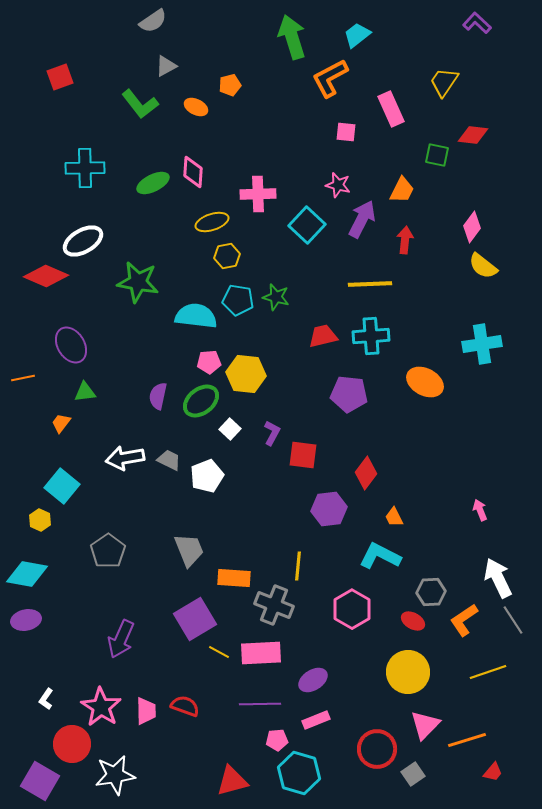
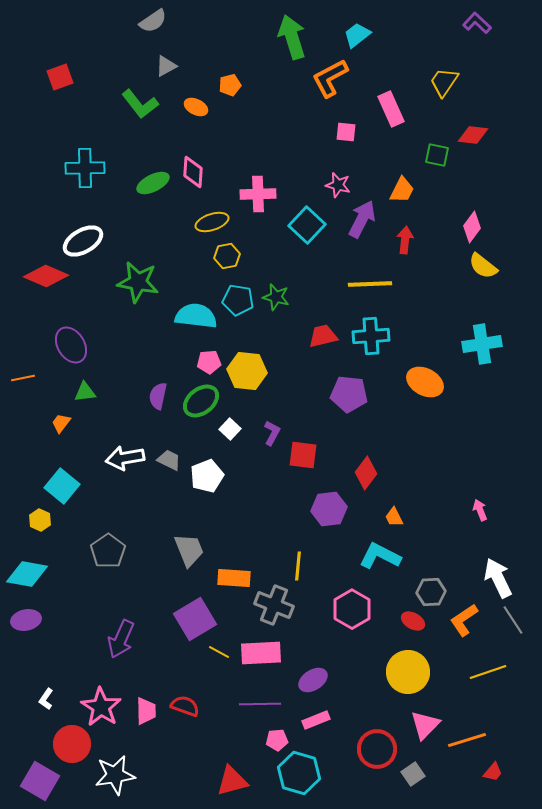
yellow hexagon at (246, 374): moved 1 px right, 3 px up
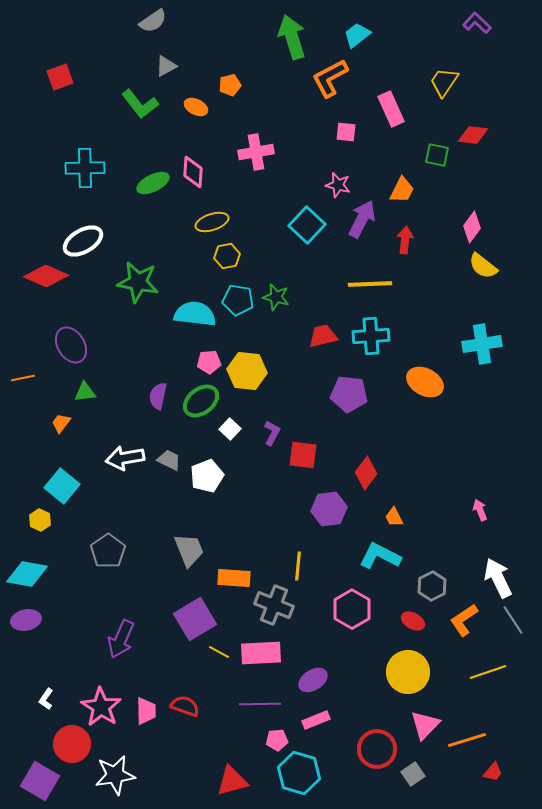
pink cross at (258, 194): moved 2 px left, 42 px up; rotated 8 degrees counterclockwise
cyan semicircle at (196, 316): moved 1 px left, 2 px up
gray hexagon at (431, 592): moved 1 px right, 6 px up; rotated 24 degrees counterclockwise
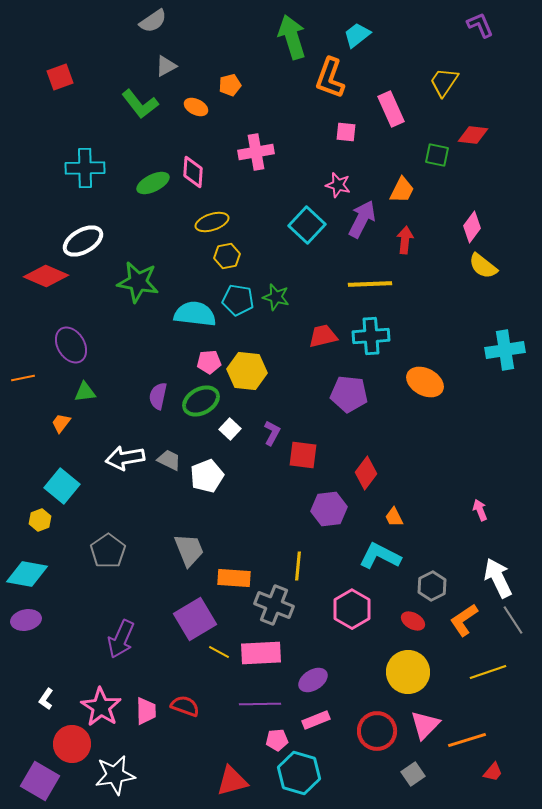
purple L-shape at (477, 23): moved 3 px right, 2 px down; rotated 24 degrees clockwise
orange L-shape at (330, 78): rotated 42 degrees counterclockwise
cyan cross at (482, 344): moved 23 px right, 6 px down
green ellipse at (201, 401): rotated 9 degrees clockwise
yellow hexagon at (40, 520): rotated 15 degrees clockwise
red circle at (377, 749): moved 18 px up
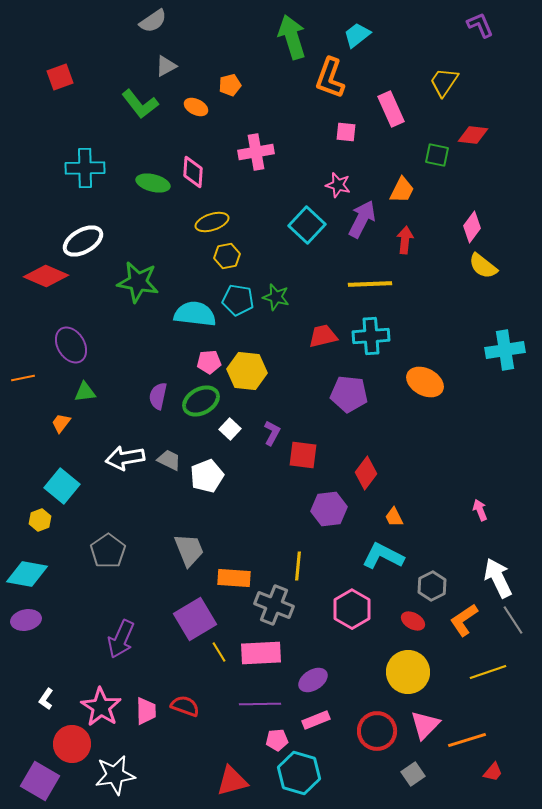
green ellipse at (153, 183): rotated 40 degrees clockwise
cyan L-shape at (380, 556): moved 3 px right
yellow line at (219, 652): rotated 30 degrees clockwise
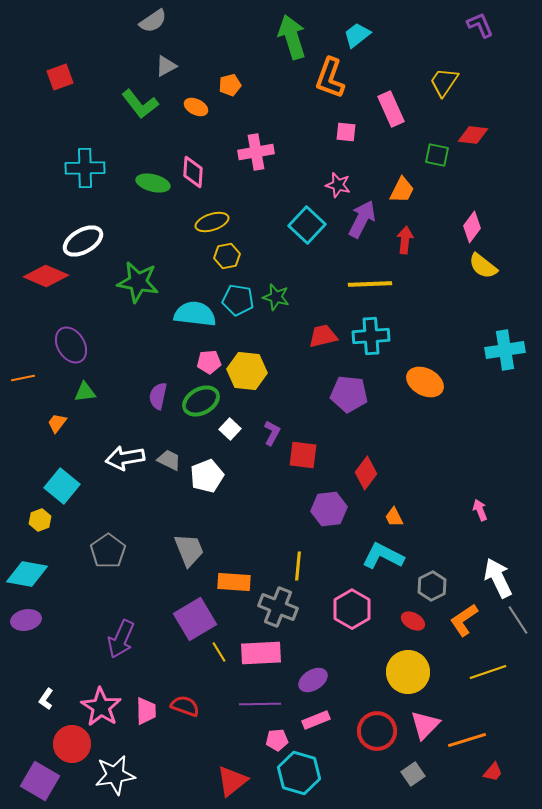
orange trapezoid at (61, 423): moved 4 px left
orange rectangle at (234, 578): moved 4 px down
gray cross at (274, 605): moved 4 px right, 2 px down
gray line at (513, 620): moved 5 px right
red triangle at (232, 781): rotated 24 degrees counterclockwise
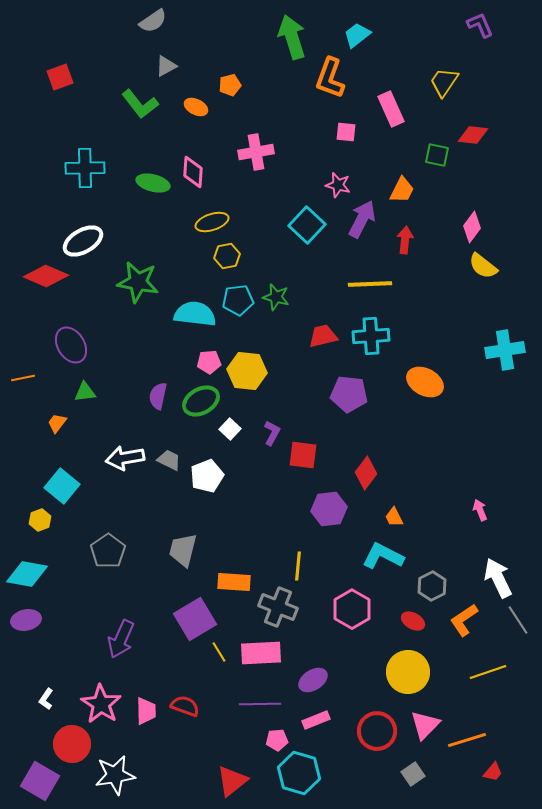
cyan pentagon at (238, 300): rotated 16 degrees counterclockwise
gray trapezoid at (189, 550): moved 6 px left; rotated 144 degrees counterclockwise
pink star at (101, 707): moved 3 px up
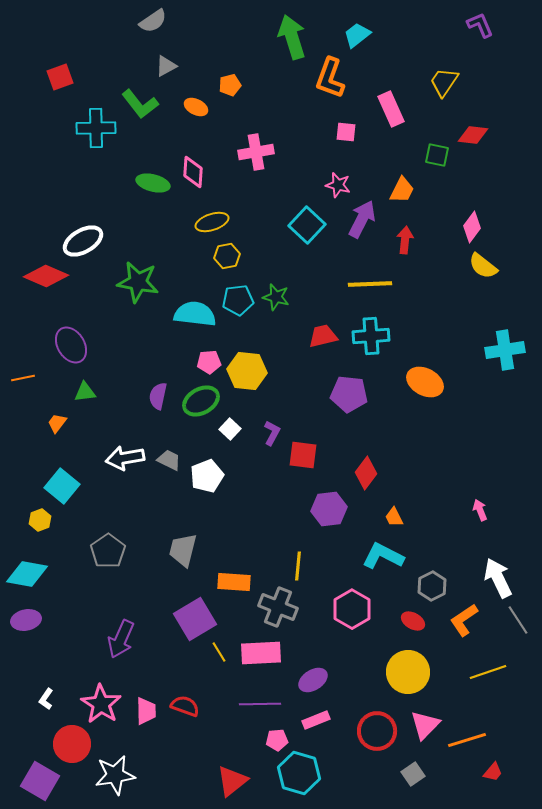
cyan cross at (85, 168): moved 11 px right, 40 px up
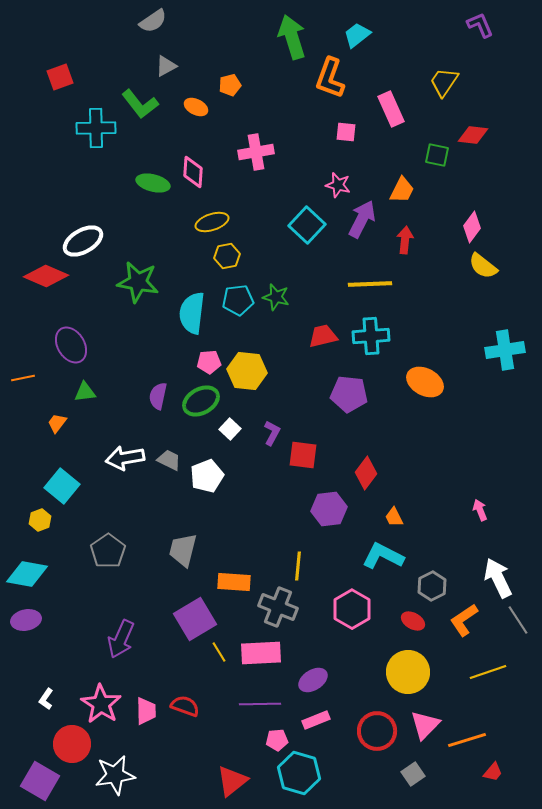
cyan semicircle at (195, 314): moved 3 px left, 1 px up; rotated 90 degrees counterclockwise
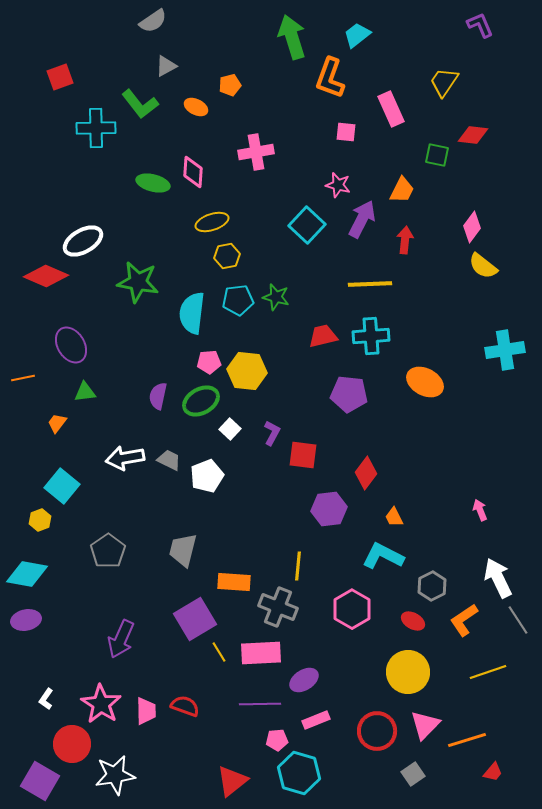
purple ellipse at (313, 680): moved 9 px left
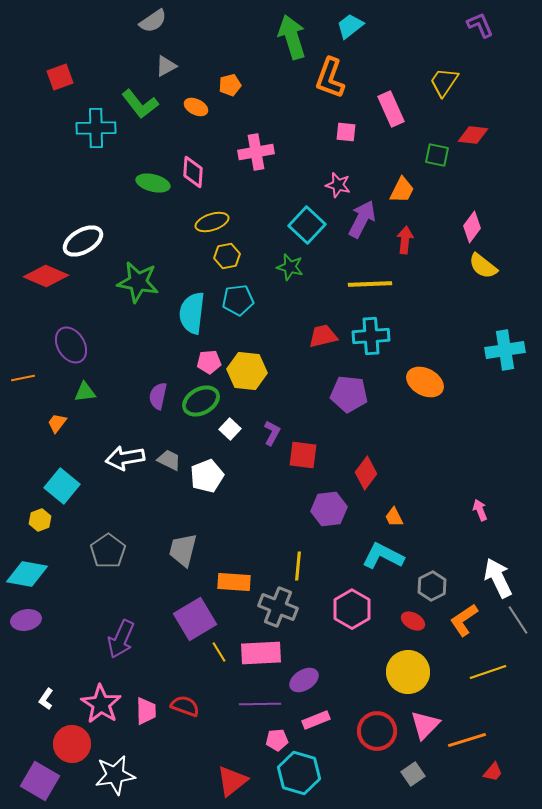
cyan trapezoid at (357, 35): moved 7 px left, 9 px up
green star at (276, 297): moved 14 px right, 30 px up
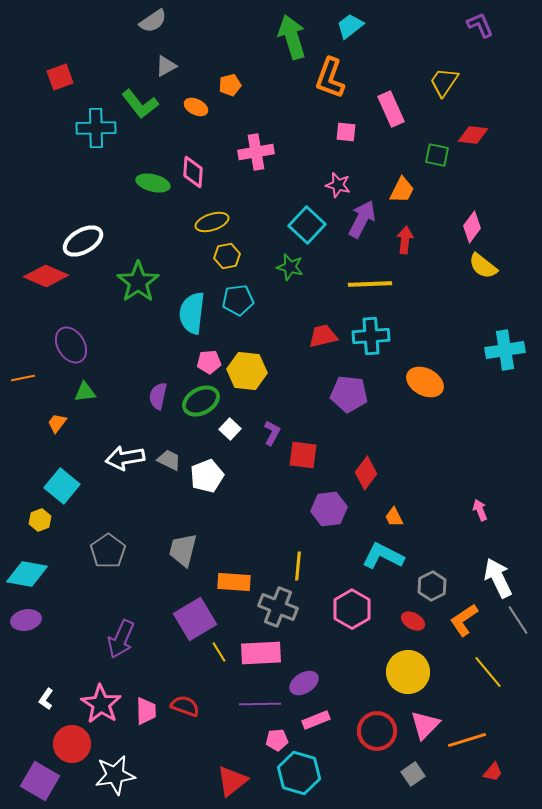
green star at (138, 282): rotated 27 degrees clockwise
yellow line at (488, 672): rotated 69 degrees clockwise
purple ellipse at (304, 680): moved 3 px down
